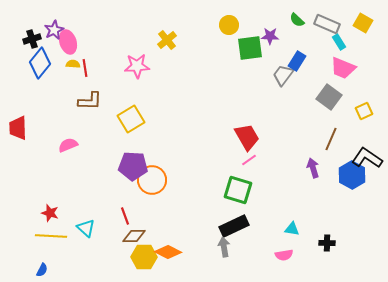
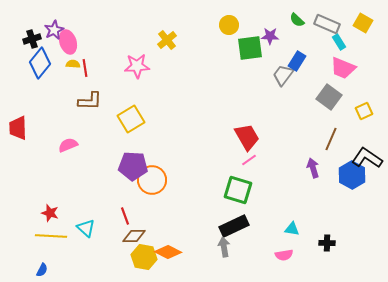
yellow hexagon at (144, 257): rotated 10 degrees clockwise
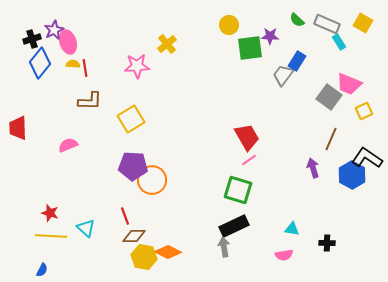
yellow cross at (167, 40): moved 4 px down
pink trapezoid at (343, 68): moved 6 px right, 16 px down
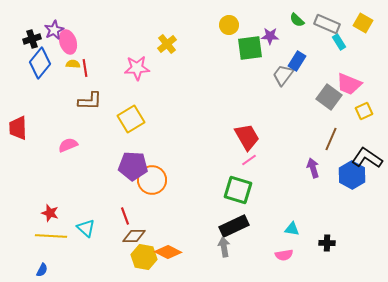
pink star at (137, 66): moved 2 px down
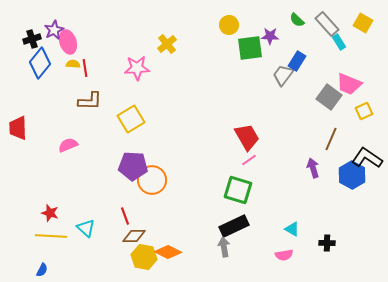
gray rectangle at (327, 24): rotated 25 degrees clockwise
cyan triangle at (292, 229): rotated 21 degrees clockwise
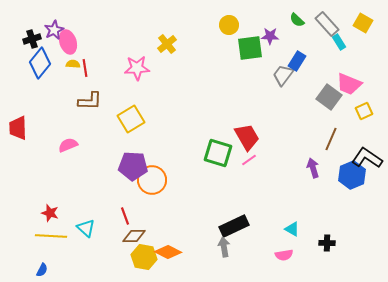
blue hexagon at (352, 175): rotated 8 degrees clockwise
green square at (238, 190): moved 20 px left, 37 px up
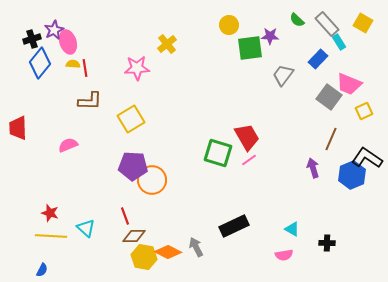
blue rectangle at (297, 61): moved 21 px right, 2 px up; rotated 12 degrees clockwise
gray arrow at (224, 247): moved 28 px left; rotated 18 degrees counterclockwise
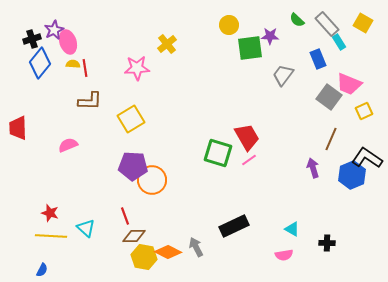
blue rectangle at (318, 59): rotated 66 degrees counterclockwise
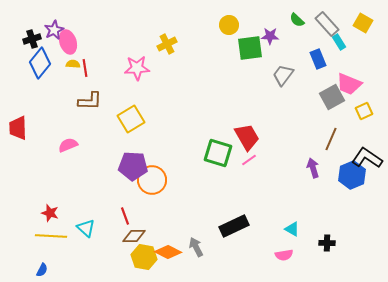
yellow cross at (167, 44): rotated 12 degrees clockwise
gray square at (329, 97): moved 3 px right; rotated 25 degrees clockwise
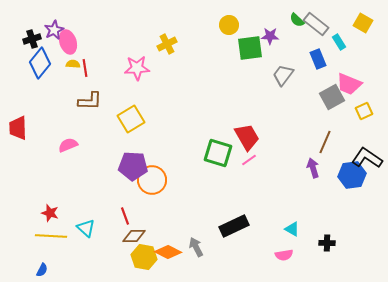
gray rectangle at (327, 24): moved 11 px left; rotated 10 degrees counterclockwise
brown line at (331, 139): moved 6 px left, 3 px down
blue hexagon at (352, 175): rotated 16 degrees clockwise
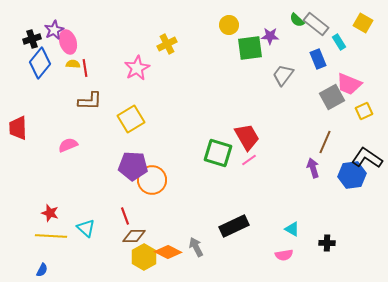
pink star at (137, 68): rotated 25 degrees counterclockwise
yellow hexagon at (144, 257): rotated 20 degrees clockwise
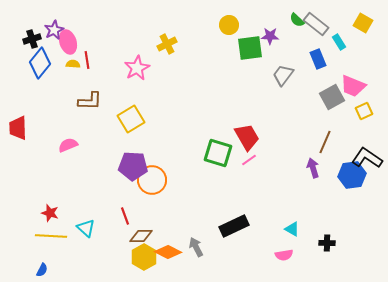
red line at (85, 68): moved 2 px right, 8 px up
pink trapezoid at (349, 84): moved 4 px right, 2 px down
brown diamond at (134, 236): moved 7 px right
